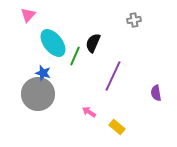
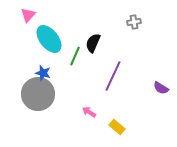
gray cross: moved 2 px down
cyan ellipse: moved 4 px left, 4 px up
purple semicircle: moved 5 px right, 5 px up; rotated 49 degrees counterclockwise
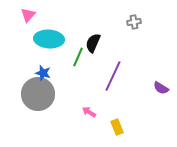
cyan ellipse: rotated 48 degrees counterclockwise
green line: moved 3 px right, 1 px down
yellow rectangle: rotated 28 degrees clockwise
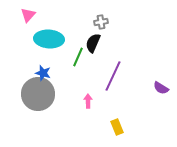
gray cross: moved 33 px left
pink arrow: moved 1 px left, 11 px up; rotated 56 degrees clockwise
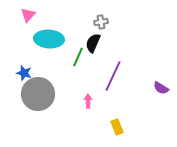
blue star: moved 19 px left
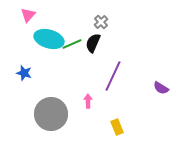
gray cross: rotated 32 degrees counterclockwise
cyan ellipse: rotated 12 degrees clockwise
green line: moved 6 px left, 13 px up; rotated 42 degrees clockwise
gray circle: moved 13 px right, 20 px down
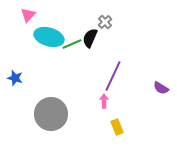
gray cross: moved 4 px right
cyan ellipse: moved 2 px up
black semicircle: moved 3 px left, 5 px up
blue star: moved 9 px left, 5 px down
pink arrow: moved 16 px right
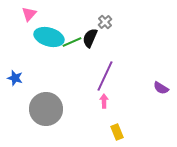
pink triangle: moved 1 px right, 1 px up
green line: moved 2 px up
purple line: moved 8 px left
gray circle: moved 5 px left, 5 px up
yellow rectangle: moved 5 px down
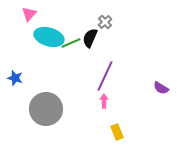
green line: moved 1 px left, 1 px down
